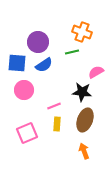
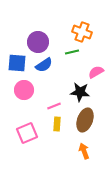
black star: moved 2 px left
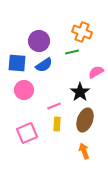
purple circle: moved 1 px right, 1 px up
black star: rotated 30 degrees clockwise
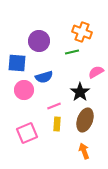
blue semicircle: moved 12 px down; rotated 18 degrees clockwise
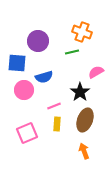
purple circle: moved 1 px left
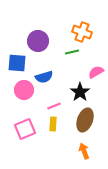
yellow rectangle: moved 4 px left
pink square: moved 2 px left, 4 px up
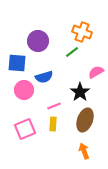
green line: rotated 24 degrees counterclockwise
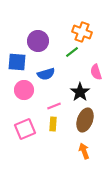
blue square: moved 1 px up
pink semicircle: rotated 77 degrees counterclockwise
blue semicircle: moved 2 px right, 3 px up
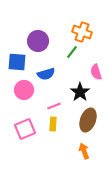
green line: rotated 16 degrees counterclockwise
brown ellipse: moved 3 px right
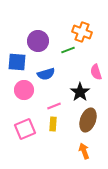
green line: moved 4 px left, 2 px up; rotated 32 degrees clockwise
